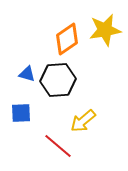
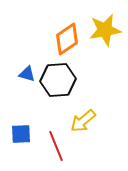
blue square: moved 21 px down
red line: moved 2 px left; rotated 28 degrees clockwise
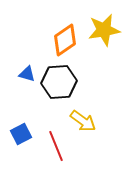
yellow star: moved 1 px left
orange diamond: moved 2 px left, 1 px down
black hexagon: moved 1 px right, 2 px down
yellow arrow: rotated 104 degrees counterclockwise
blue square: rotated 25 degrees counterclockwise
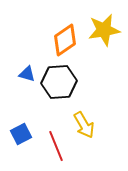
yellow arrow: moved 1 px right, 4 px down; rotated 24 degrees clockwise
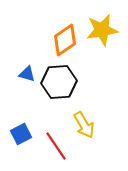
yellow star: moved 2 px left
red line: rotated 12 degrees counterclockwise
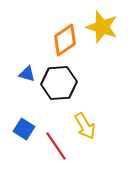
yellow star: moved 3 px up; rotated 28 degrees clockwise
black hexagon: moved 1 px down
yellow arrow: moved 1 px right, 1 px down
blue square: moved 3 px right, 5 px up; rotated 30 degrees counterclockwise
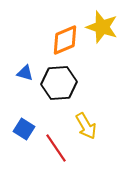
orange diamond: rotated 12 degrees clockwise
blue triangle: moved 2 px left, 1 px up
yellow arrow: moved 1 px right
red line: moved 2 px down
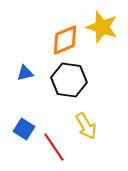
blue triangle: rotated 30 degrees counterclockwise
black hexagon: moved 10 px right, 3 px up; rotated 12 degrees clockwise
red line: moved 2 px left, 1 px up
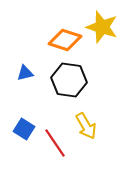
orange diamond: rotated 40 degrees clockwise
red line: moved 1 px right, 4 px up
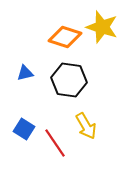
orange diamond: moved 3 px up
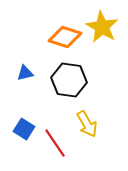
yellow star: rotated 12 degrees clockwise
yellow arrow: moved 1 px right, 2 px up
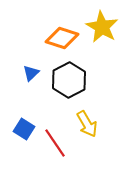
orange diamond: moved 3 px left, 1 px down
blue triangle: moved 6 px right; rotated 30 degrees counterclockwise
black hexagon: rotated 24 degrees clockwise
